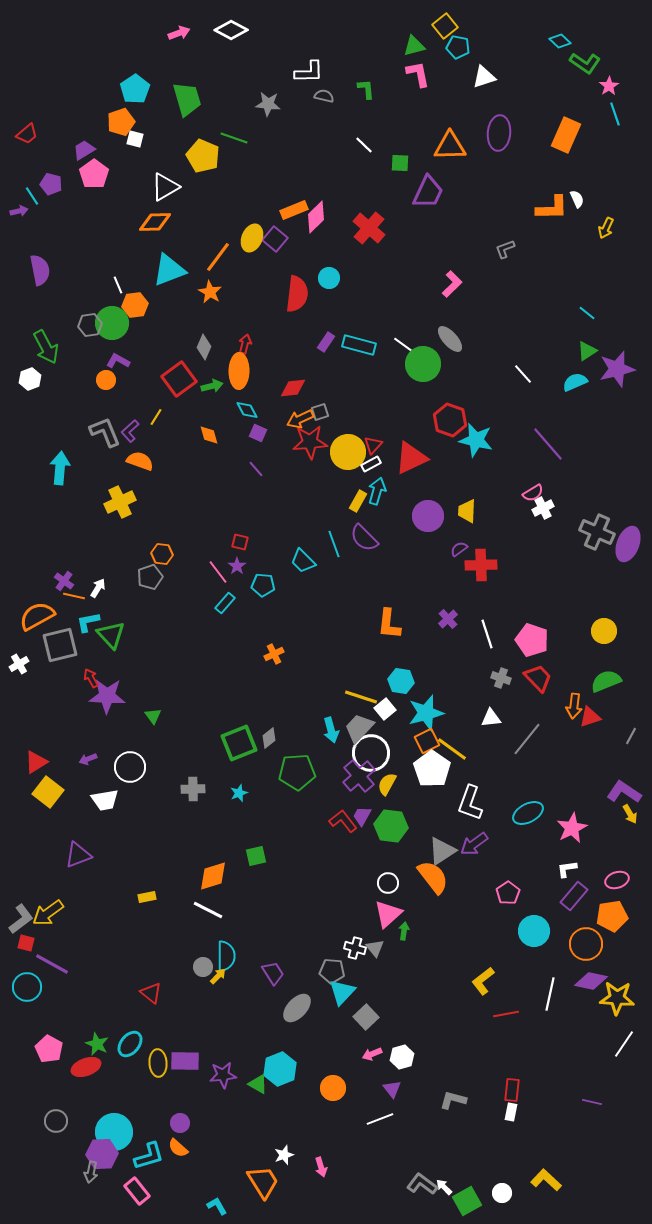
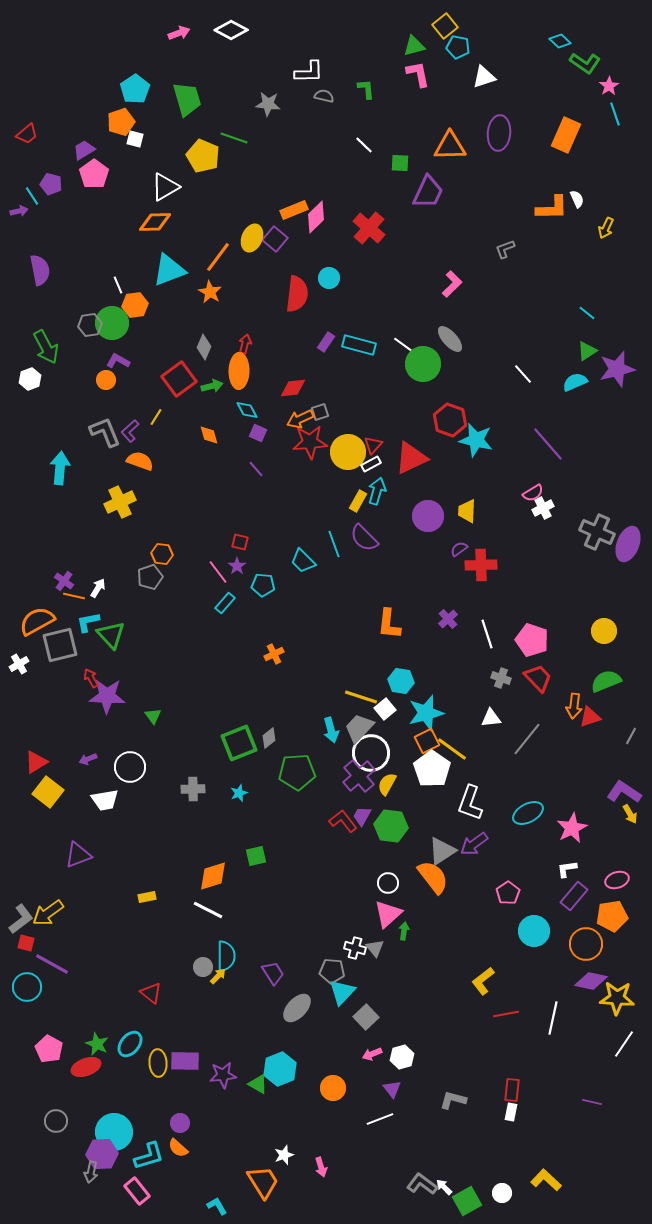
orange semicircle at (37, 616): moved 5 px down
white line at (550, 994): moved 3 px right, 24 px down
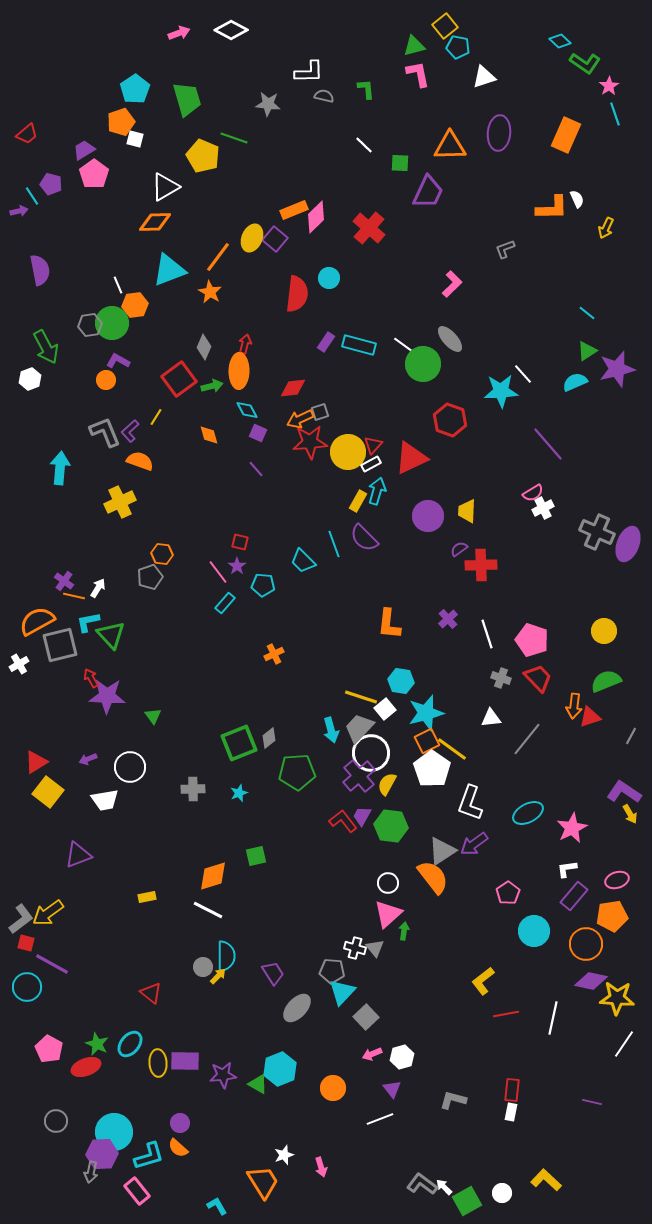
cyan star at (476, 440): moved 25 px right, 49 px up; rotated 16 degrees counterclockwise
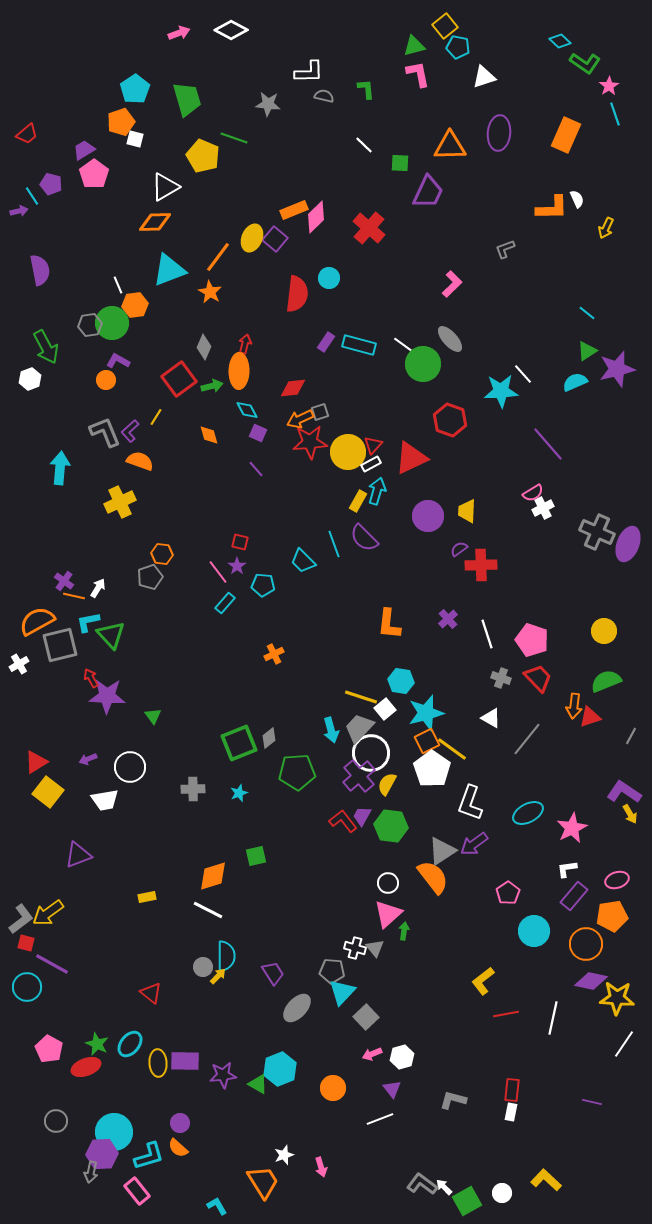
white triangle at (491, 718): rotated 35 degrees clockwise
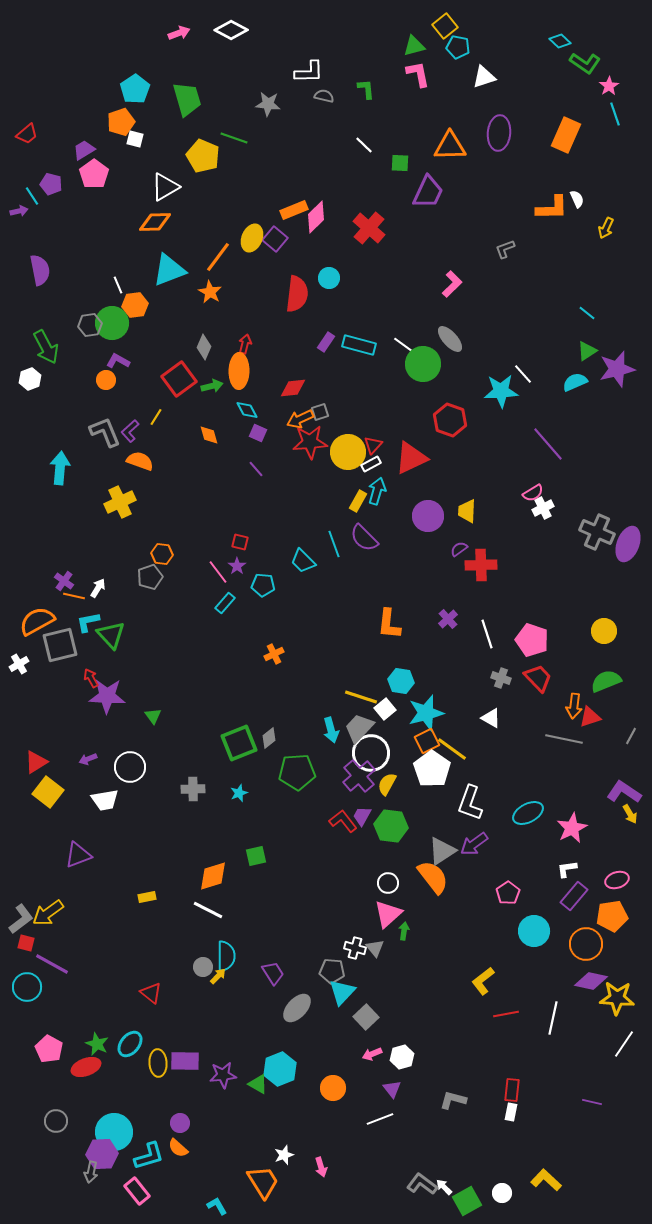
gray line at (527, 739): moved 37 px right; rotated 63 degrees clockwise
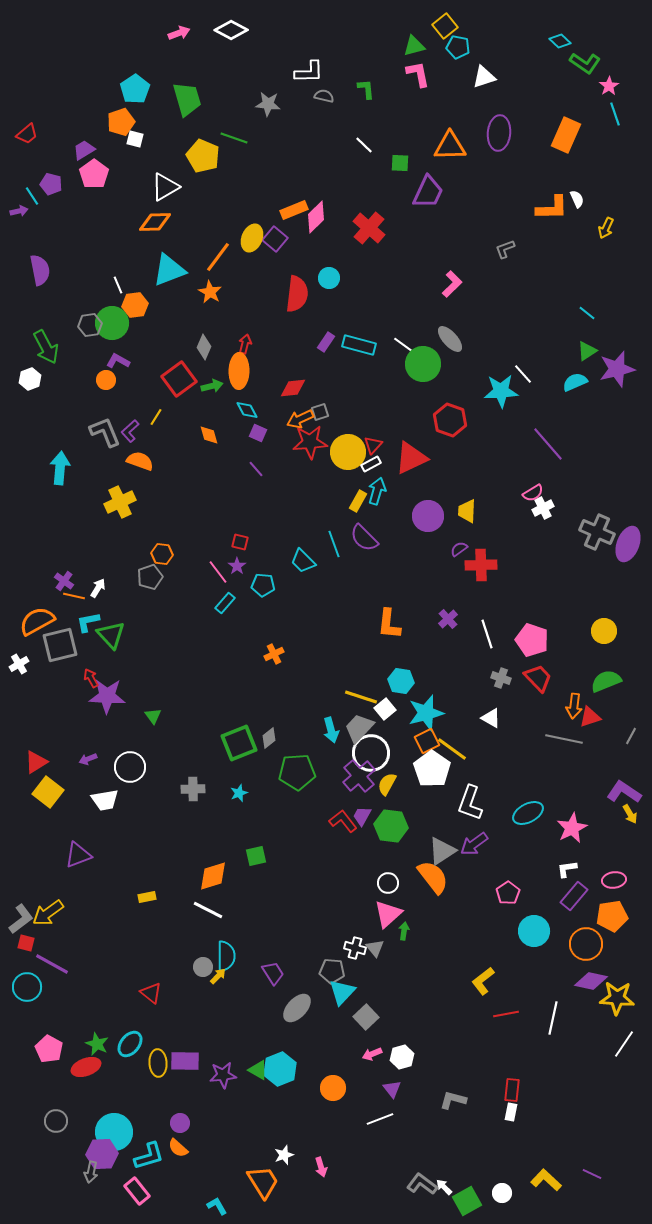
pink ellipse at (617, 880): moved 3 px left; rotated 10 degrees clockwise
green triangle at (258, 1084): moved 14 px up
purple line at (592, 1102): moved 72 px down; rotated 12 degrees clockwise
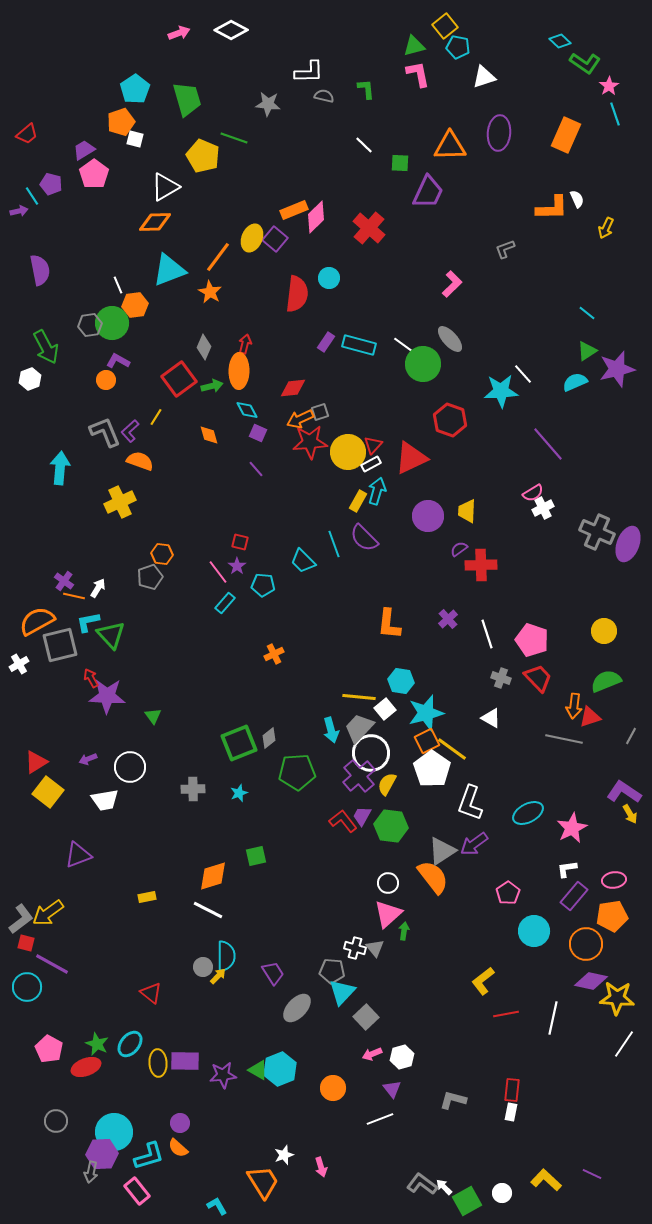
yellow line at (361, 697): moved 2 px left; rotated 12 degrees counterclockwise
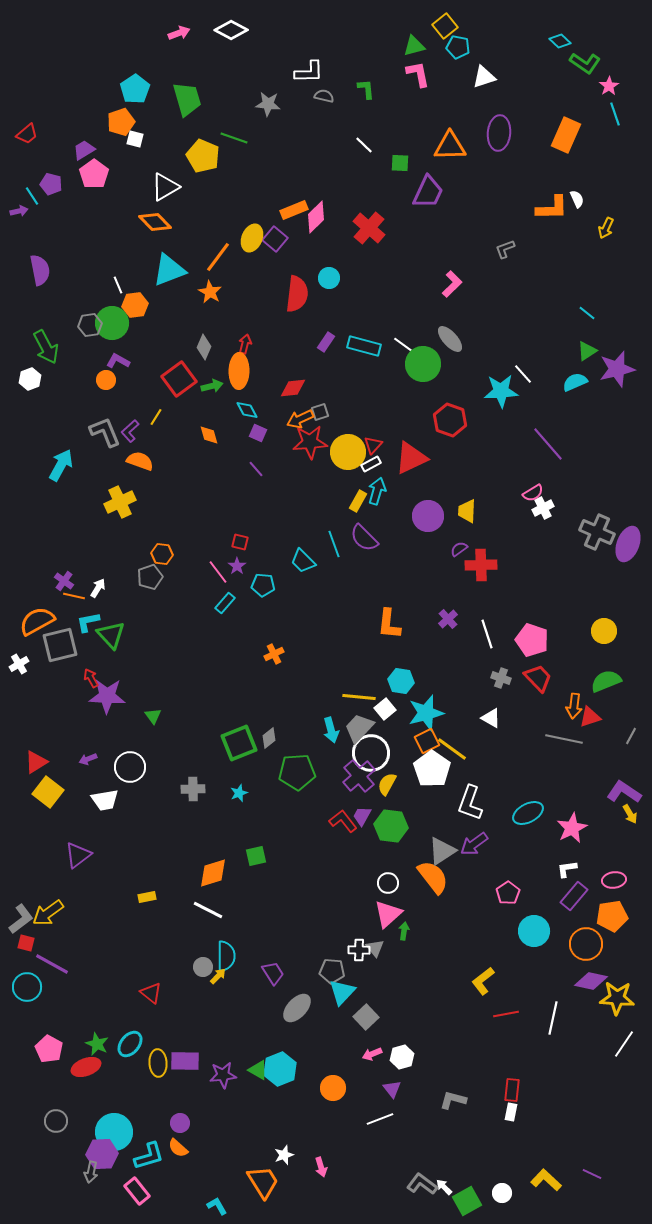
orange diamond at (155, 222): rotated 48 degrees clockwise
cyan rectangle at (359, 345): moved 5 px right, 1 px down
cyan arrow at (60, 468): moved 1 px right, 3 px up; rotated 24 degrees clockwise
purple triangle at (78, 855): rotated 16 degrees counterclockwise
orange diamond at (213, 876): moved 3 px up
white cross at (355, 948): moved 4 px right, 2 px down; rotated 15 degrees counterclockwise
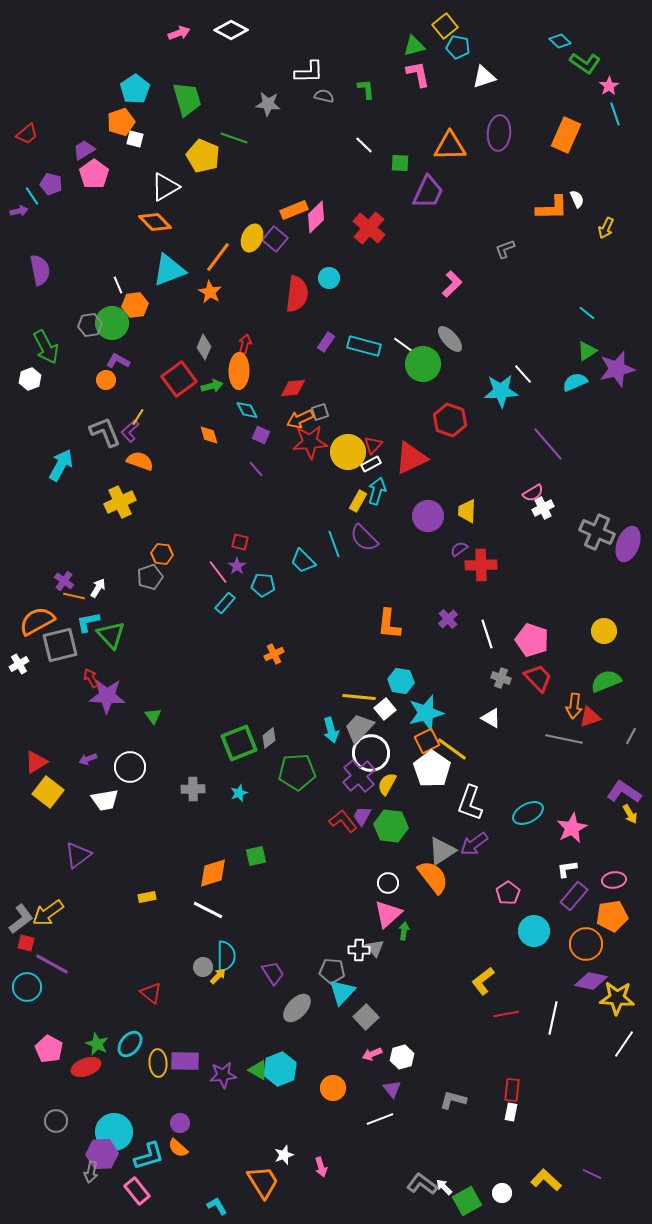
yellow line at (156, 417): moved 18 px left
purple square at (258, 433): moved 3 px right, 2 px down
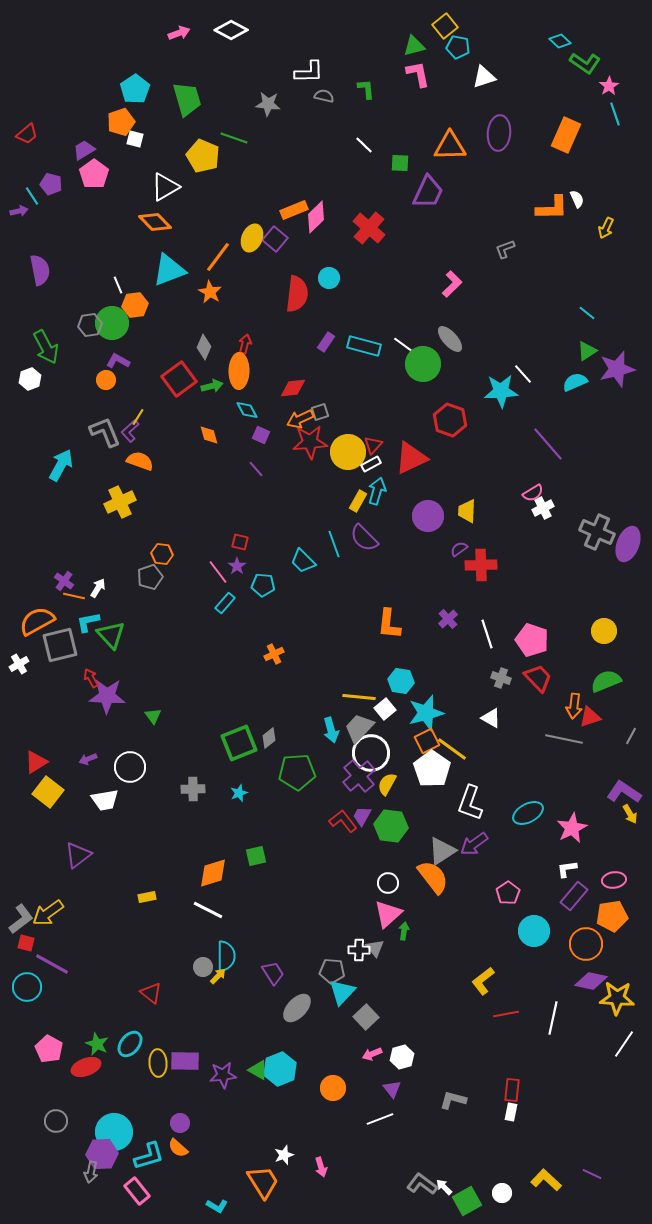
cyan L-shape at (217, 1206): rotated 150 degrees clockwise
